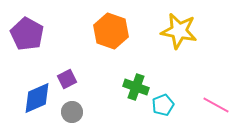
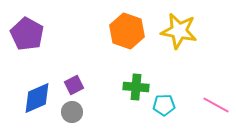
orange hexagon: moved 16 px right
purple square: moved 7 px right, 6 px down
green cross: rotated 15 degrees counterclockwise
cyan pentagon: moved 1 px right; rotated 20 degrees clockwise
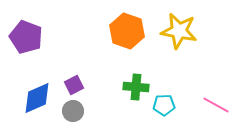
purple pentagon: moved 1 px left, 3 px down; rotated 8 degrees counterclockwise
gray circle: moved 1 px right, 1 px up
